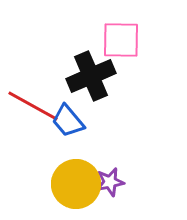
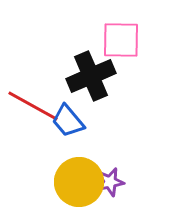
yellow circle: moved 3 px right, 2 px up
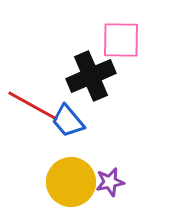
yellow circle: moved 8 px left
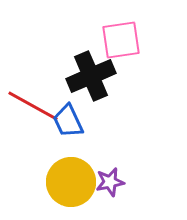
pink square: rotated 9 degrees counterclockwise
blue trapezoid: rotated 15 degrees clockwise
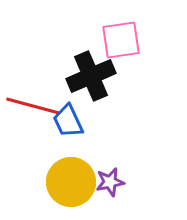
red line: rotated 14 degrees counterclockwise
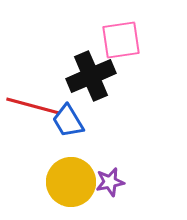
blue trapezoid: rotated 6 degrees counterclockwise
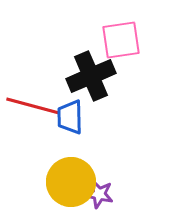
blue trapezoid: moved 2 px right, 4 px up; rotated 30 degrees clockwise
purple star: moved 11 px left, 12 px down; rotated 24 degrees clockwise
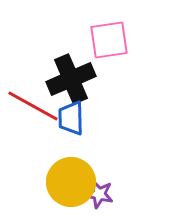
pink square: moved 12 px left
black cross: moved 20 px left, 3 px down
red line: rotated 14 degrees clockwise
blue trapezoid: moved 1 px right, 1 px down
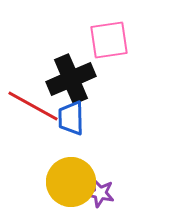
purple star: moved 1 px right, 1 px up
